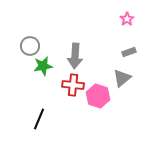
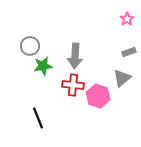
black line: moved 1 px left, 1 px up; rotated 45 degrees counterclockwise
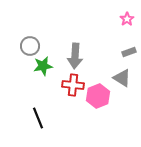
gray triangle: rotated 48 degrees counterclockwise
pink hexagon: rotated 20 degrees clockwise
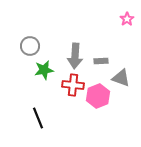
gray rectangle: moved 28 px left, 9 px down; rotated 16 degrees clockwise
green star: moved 1 px right, 4 px down
gray triangle: moved 1 px left; rotated 12 degrees counterclockwise
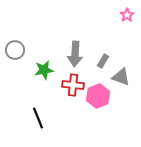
pink star: moved 4 px up
gray circle: moved 15 px left, 4 px down
gray arrow: moved 2 px up
gray rectangle: moved 2 px right; rotated 56 degrees counterclockwise
gray triangle: moved 1 px up
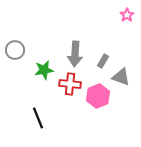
red cross: moved 3 px left, 1 px up
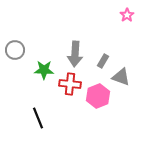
green star: rotated 12 degrees clockwise
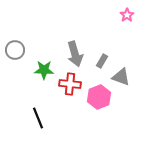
gray arrow: rotated 20 degrees counterclockwise
gray rectangle: moved 1 px left
pink hexagon: moved 1 px right, 1 px down
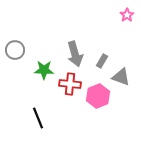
pink hexagon: moved 1 px left, 1 px up
